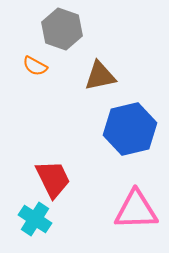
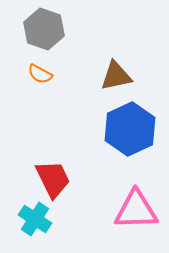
gray hexagon: moved 18 px left
orange semicircle: moved 5 px right, 8 px down
brown triangle: moved 16 px right
blue hexagon: rotated 12 degrees counterclockwise
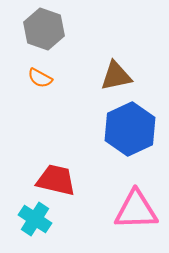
orange semicircle: moved 4 px down
red trapezoid: moved 3 px right, 1 px down; rotated 51 degrees counterclockwise
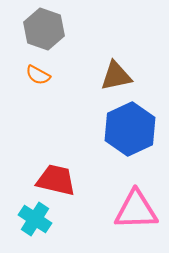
orange semicircle: moved 2 px left, 3 px up
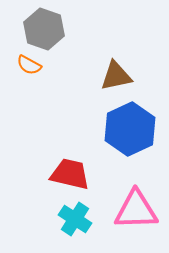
orange semicircle: moved 9 px left, 10 px up
red trapezoid: moved 14 px right, 6 px up
cyan cross: moved 40 px right
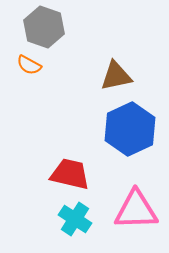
gray hexagon: moved 2 px up
